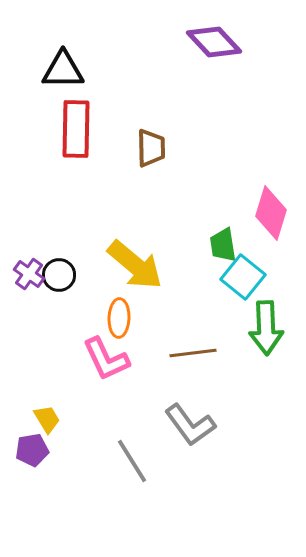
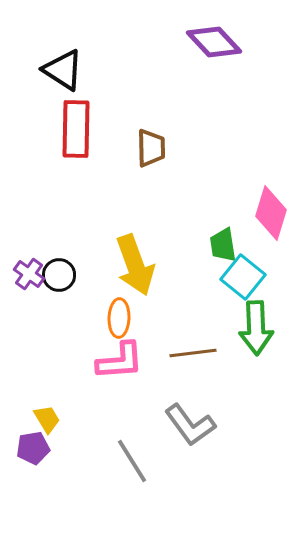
black triangle: rotated 33 degrees clockwise
yellow arrow: rotated 30 degrees clockwise
green arrow: moved 10 px left
pink L-shape: moved 14 px right, 2 px down; rotated 69 degrees counterclockwise
purple pentagon: moved 1 px right, 2 px up
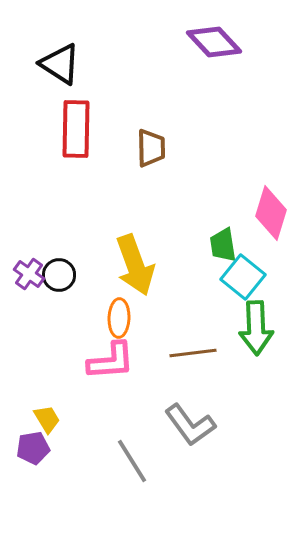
black triangle: moved 3 px left, 6 px up
pink L-shape: moved 9 px left
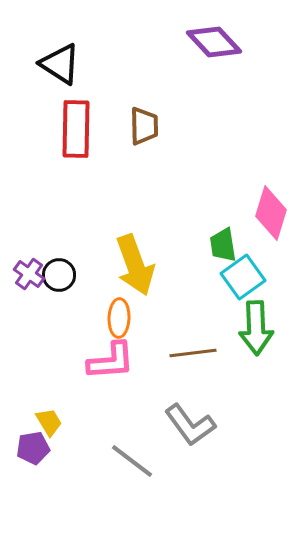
brown trapezoid: moved 7 px left, 22 px up
cyan square: rotated 15 degrees clockwise
yellow trapezoid: moved 2 px right, 3 px down
gray line: rotated 21 degrees counterclockwise
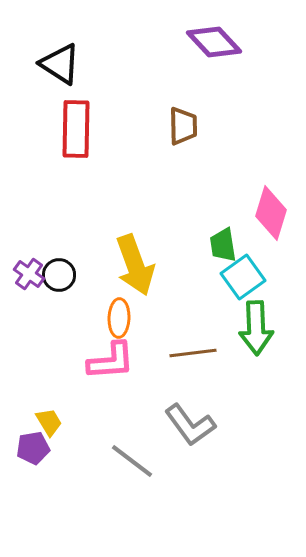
brown trapezoid: moved 39 px right
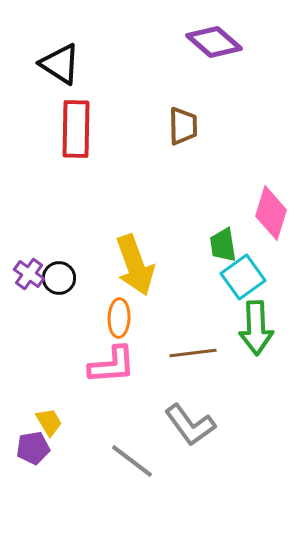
purple diamond: rotated 6 degrees counterclockwise
black circle: moved 3 px down
pink L-shape: moved 1 px right, 4 px down
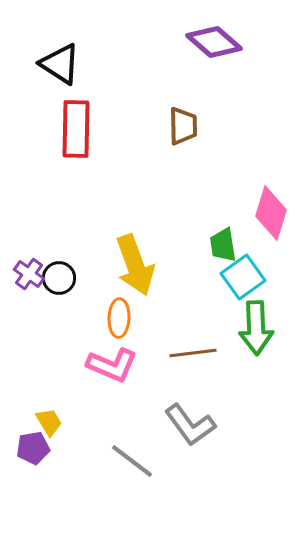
pink L-shape: rotated 27 degrees clockwise
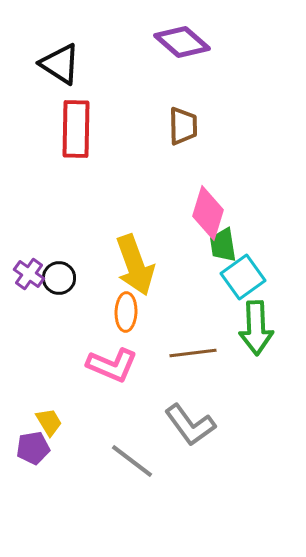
purple diamond: moved 32 px left
pink diamond: moved 63 px left
orange ellipse: moved 7 px right, 6 px up
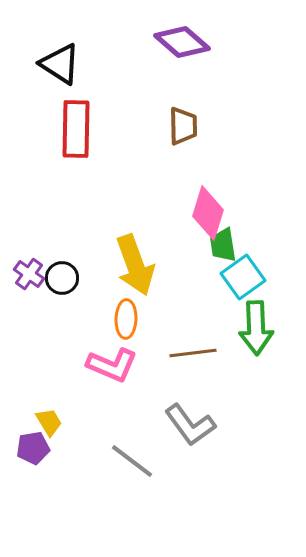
black circle: moved 3 px right
orange ellipse: moved 7 px down
